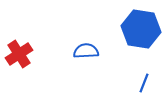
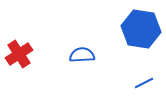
blue semicircle: moved 4 px left, 4 px down
blue line: rotated 42 degrees clockwise
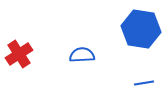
blue line: rotated 18 degrees clockwise
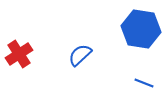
blue semicircle: moved 2 px left; rotated 40 degrees counterclockwise
blue line: rotated 30 degrees clockwise
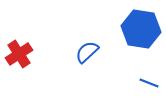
blue semicircle: moved 7 px right, 3 px up
blue line: moved 5 px right
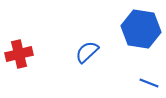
red cross: rotated 20 degrees clockwise
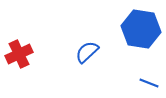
red cross: rotated 12 degrees counterclockwise
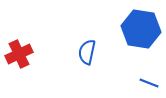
blue semicircle: rotated 35 degrees counterclockwise
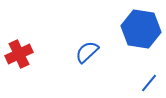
blue semicircle: rotated 35 degrees clockwise
blue line: rotated 72 degrees counterclockwise
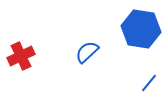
red cross: moved 2 px right, 2 px down
